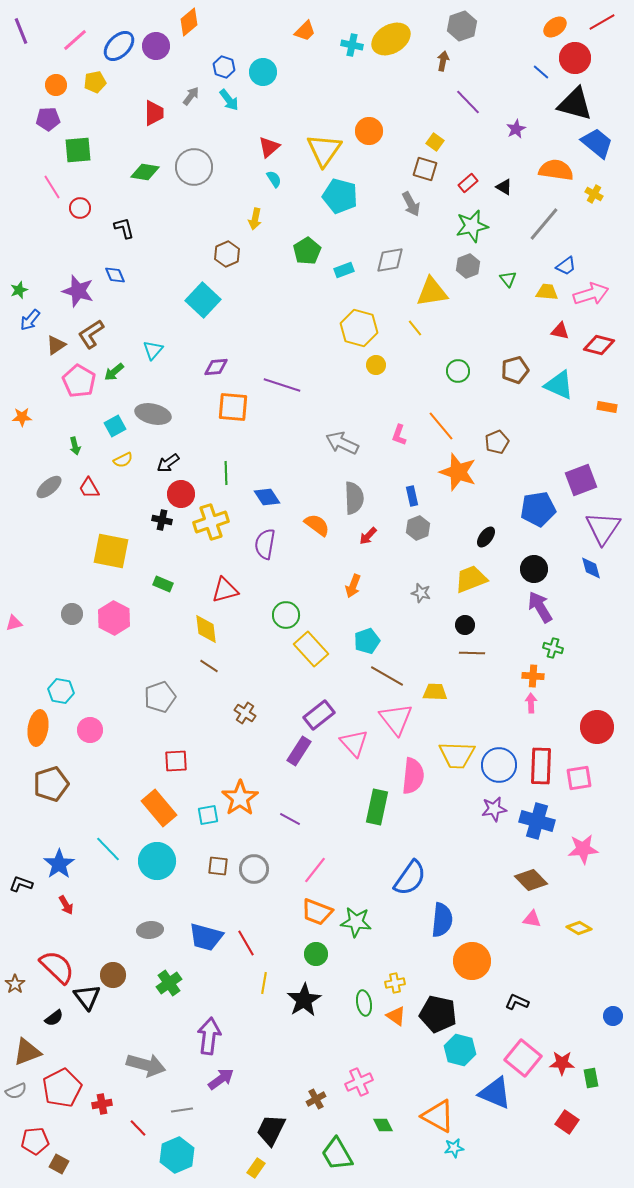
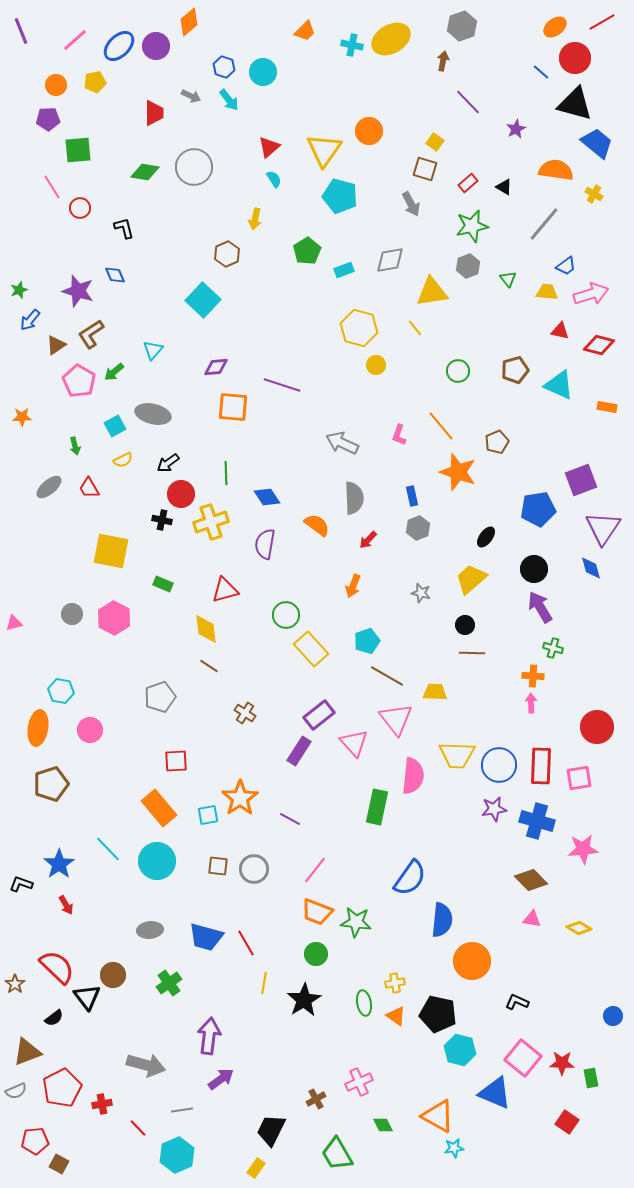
gray arrow at (191, 96): rotated 78 degrees clockwise
red arrow at (368, 536): moved 4 px down
yellow trapezoid at (471, 579): rotated 20 degrees counterclockwise
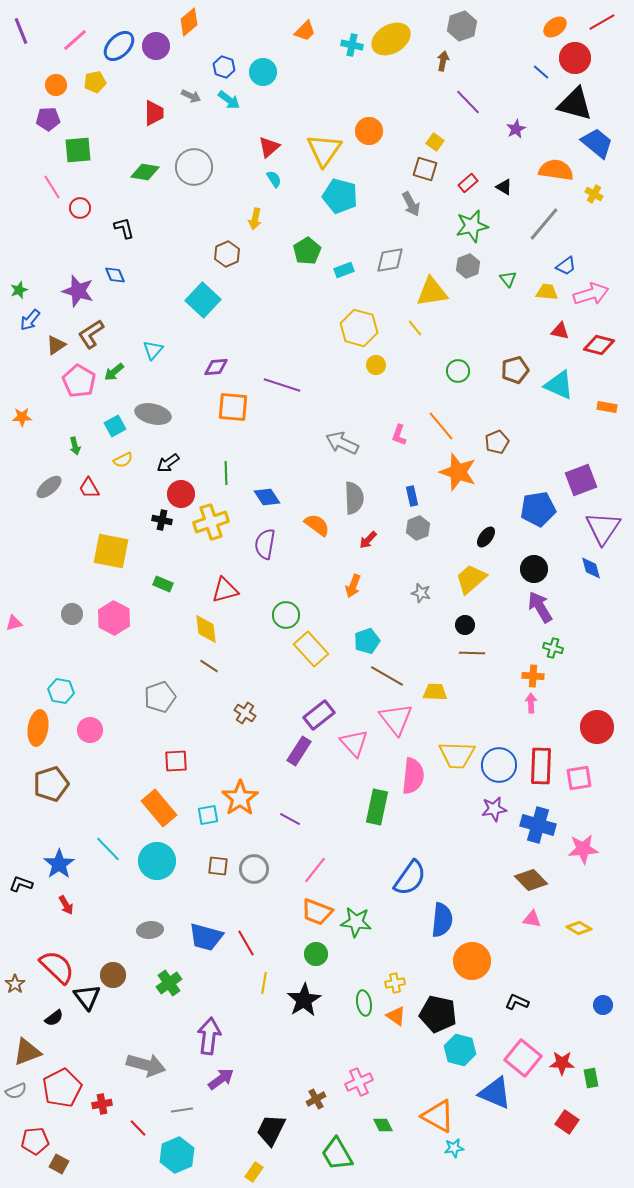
cyan arrow at (229, 100): rotated 15 degrees counterclockwise
blue cross at (537, 821): moved 1 px right, 4 px down
blue circle at (613, 1016): moved 10 px left, 11 px up
yellow rectangle at (256, 1168): moved 2 px left, 4 px down
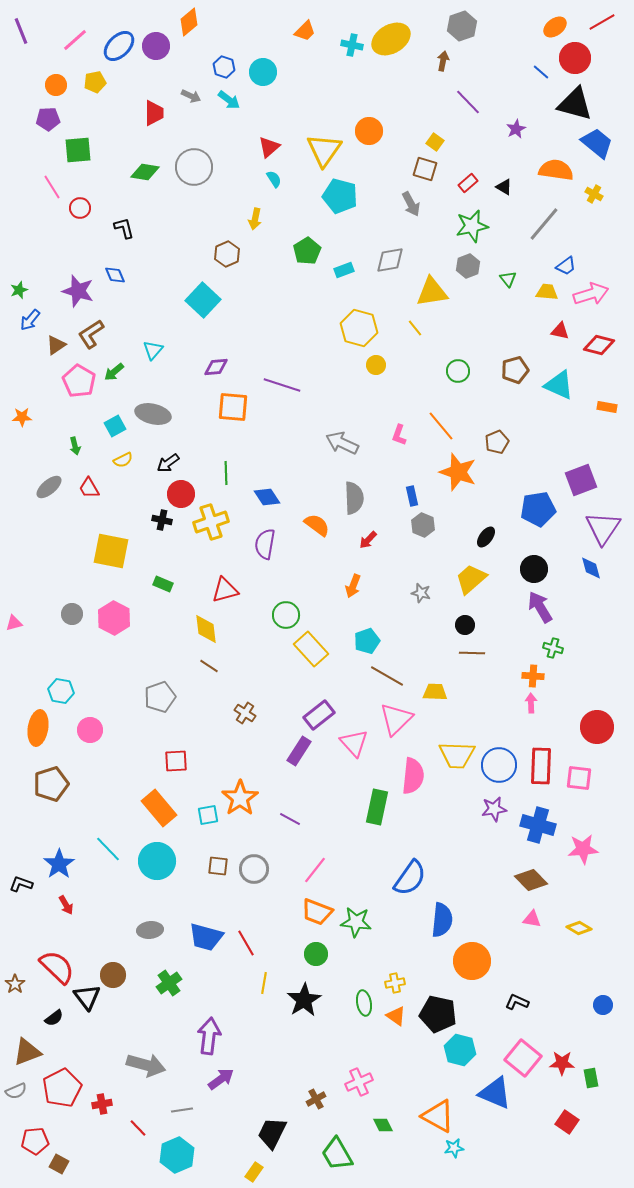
gray hexagon at (418, 528): moved 5 px right, 3 px up; rotated 15 degrees counterclockwise
pink triangle at (396, 719): rotated 24 degrees clockwise
pink square at (579, 778): rotated 16 degrees clockwise
black trapezoid at (271, 1130): moved 1 px right, 3 px down
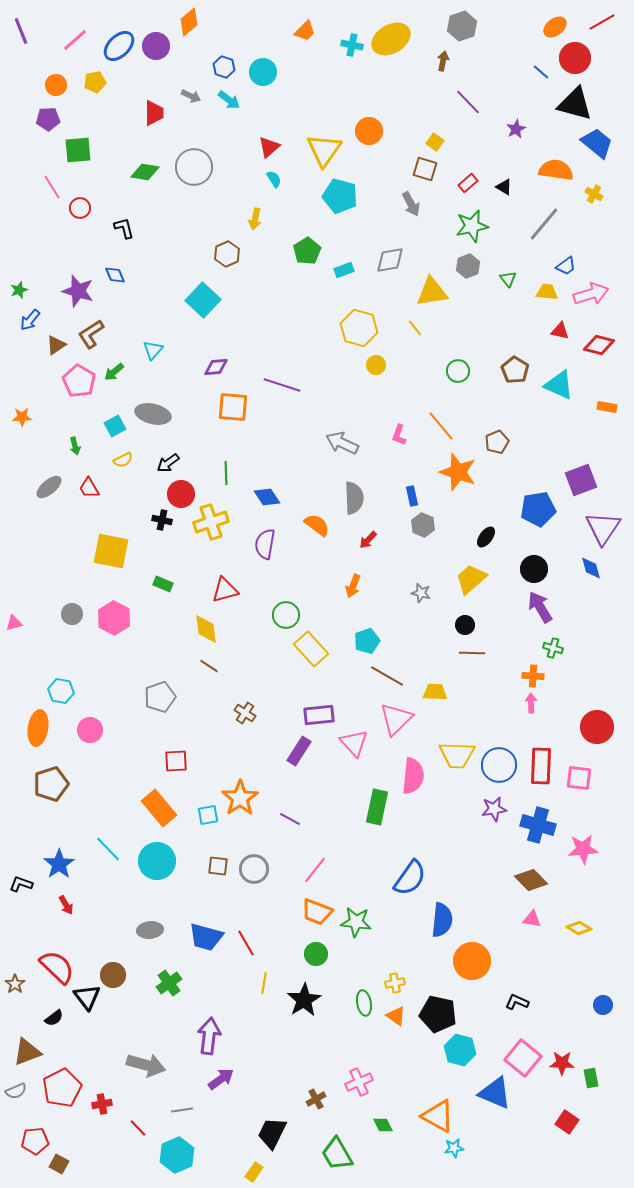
brown pentagon at (515, 370): rotated 24 degrees counterclockwise
purple rectangle at (319, 715): rotated 32 degrees clockwise
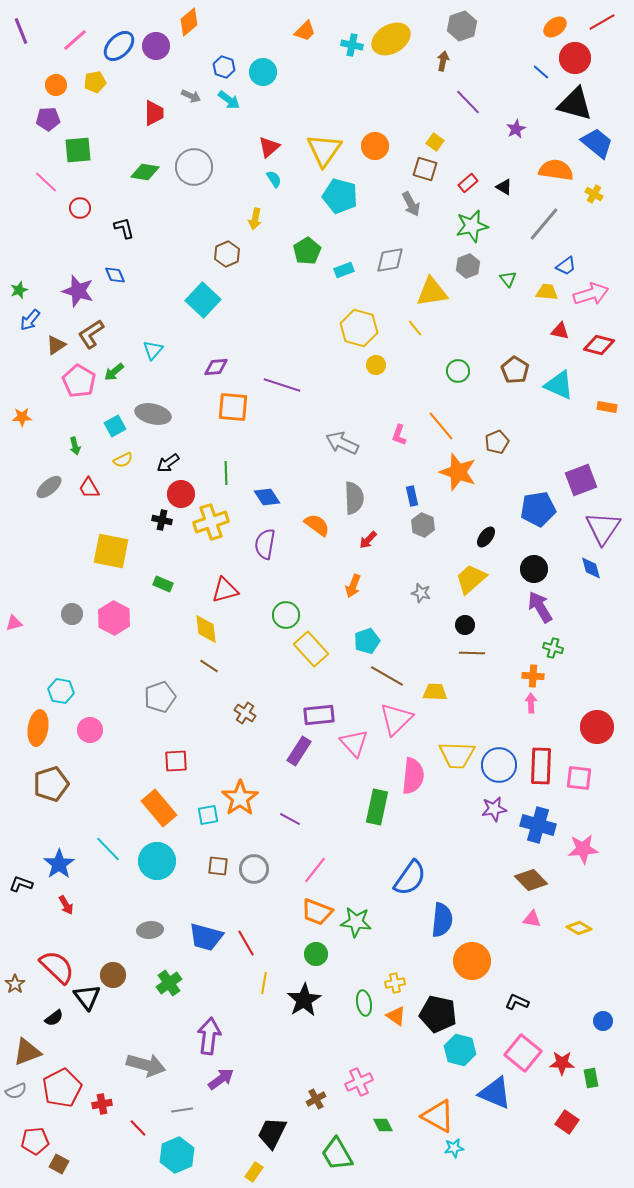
orange circle at (369, 131): moved 6 px right, 15 px down
pink line at (52, 187): moved 6 px left, 5 px up; rotated 15 degrees counterclockwise
blue circle at (603, 1005): moved 16 px down
pink square at (523, 1058): moved 5 px up
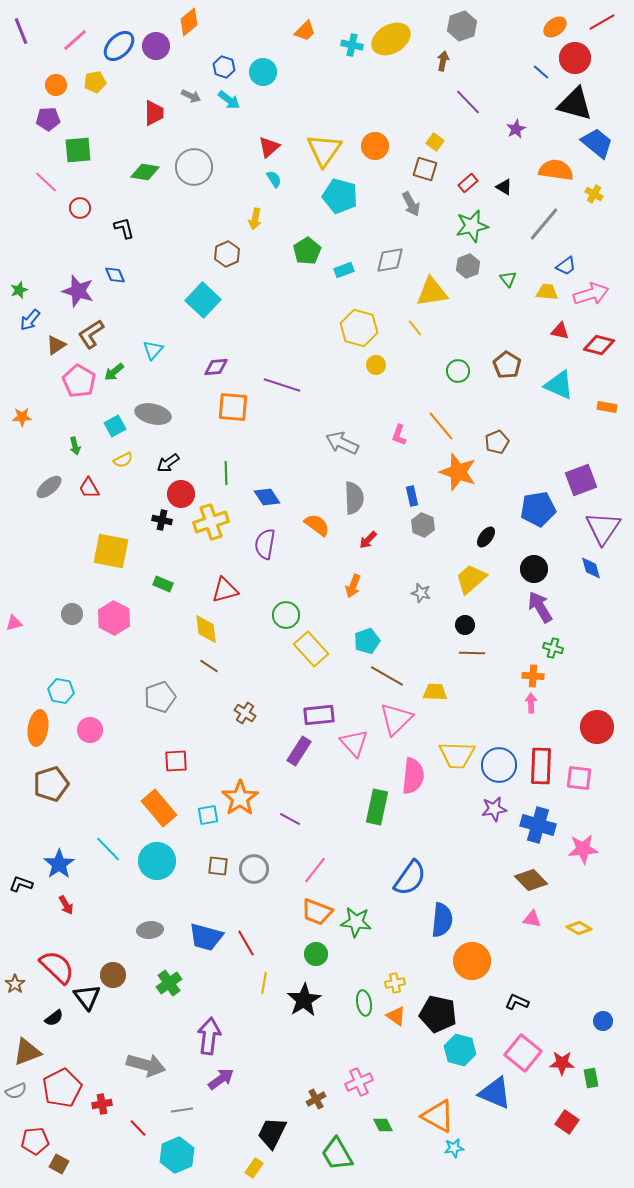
brown pentagon at (515, 370): moved 8 px left, 5 px up
yellow rectangle at (254, 1172): moved 4 px up
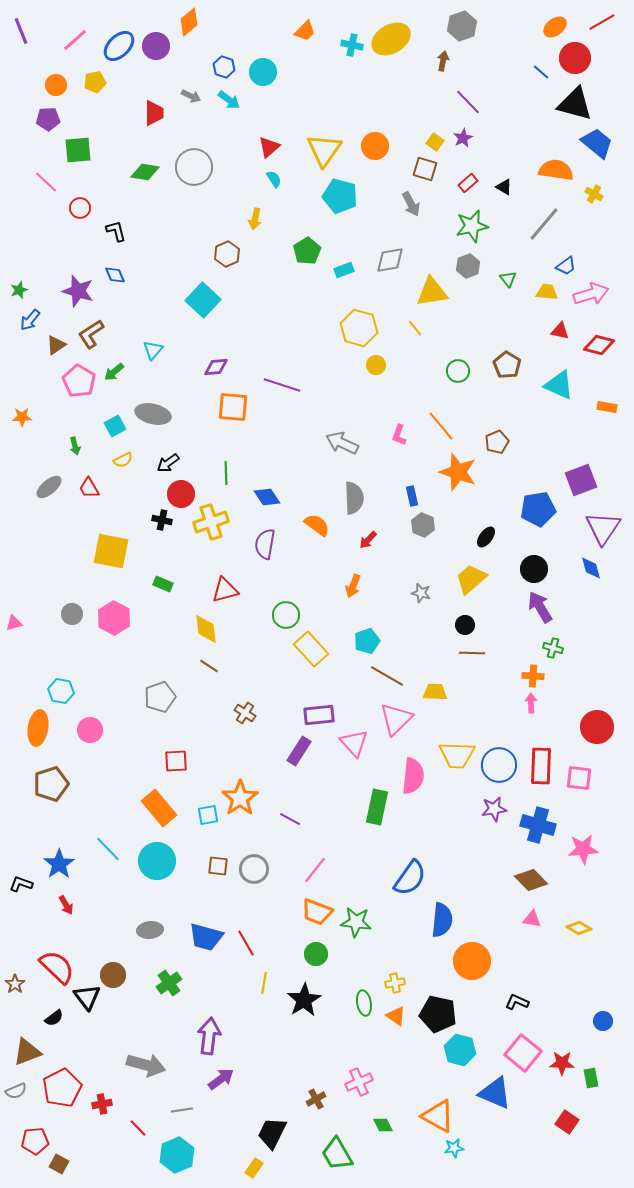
purple star at (516, 129): moved 53 px left, 9 px down
black L-shape at (124, 228): moved 8 px left, 3 px down
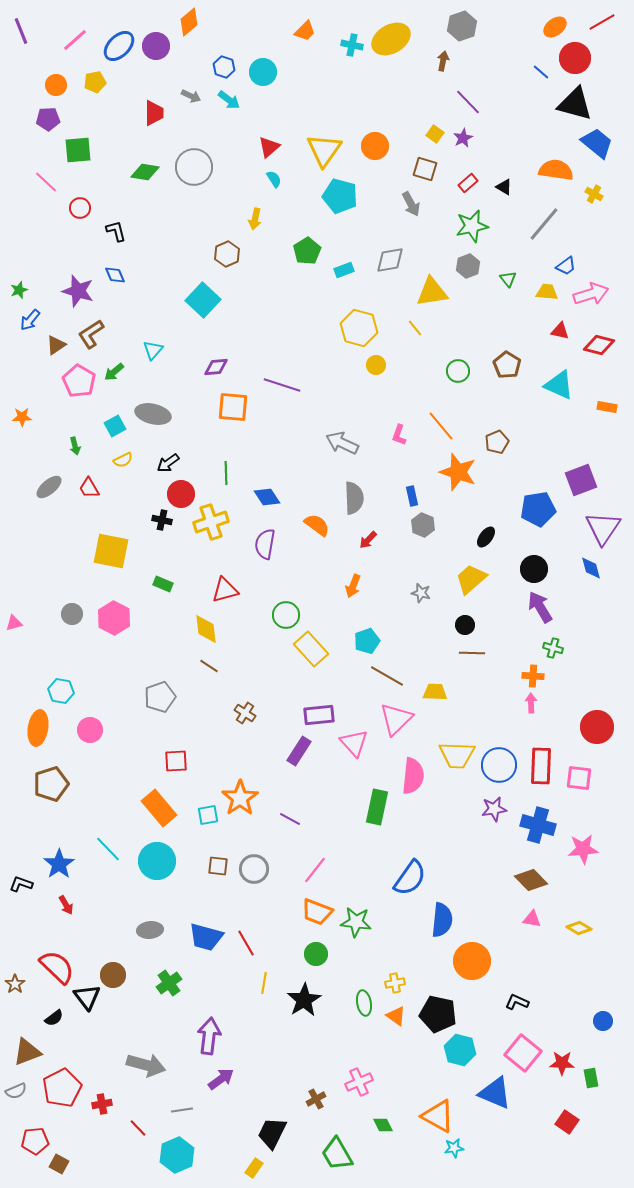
yellow square at (435, 142): moved 8 px up
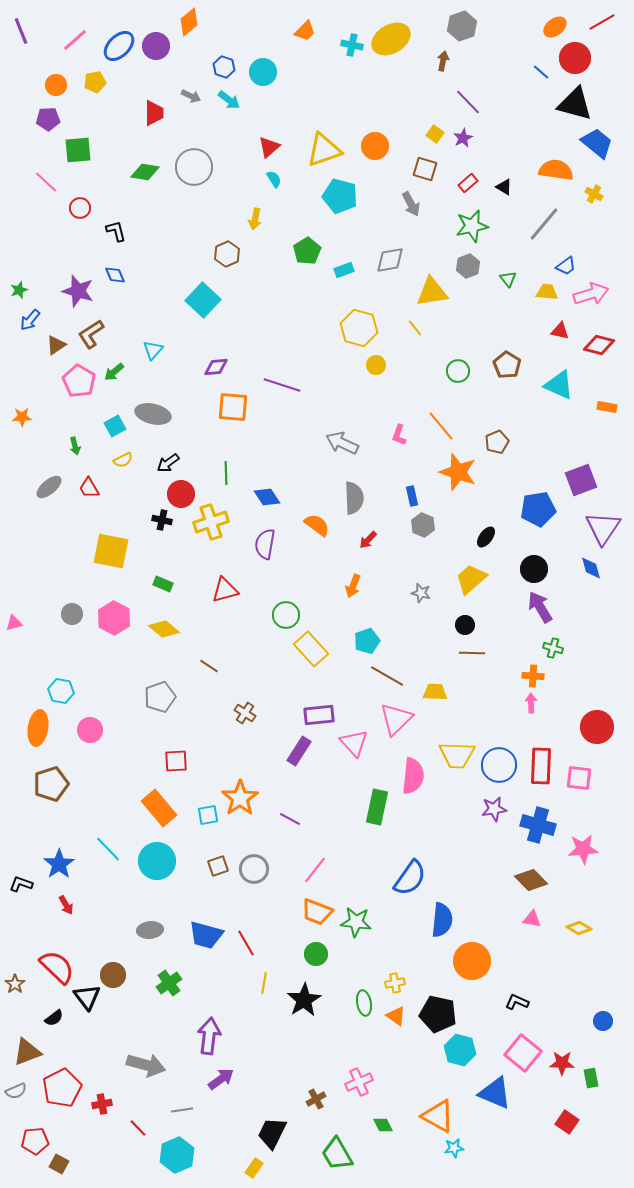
yellow triangle at (324, 150): rotated 36 degrees clockwise
yellow diamond at (206, 629): moved 42 px left; rotated 44 degrees counterclockwise
brown square at (218, 866): rotated 25 degrees counterclockwise
blue trapezoid at (206, 937): moved 2 px up
